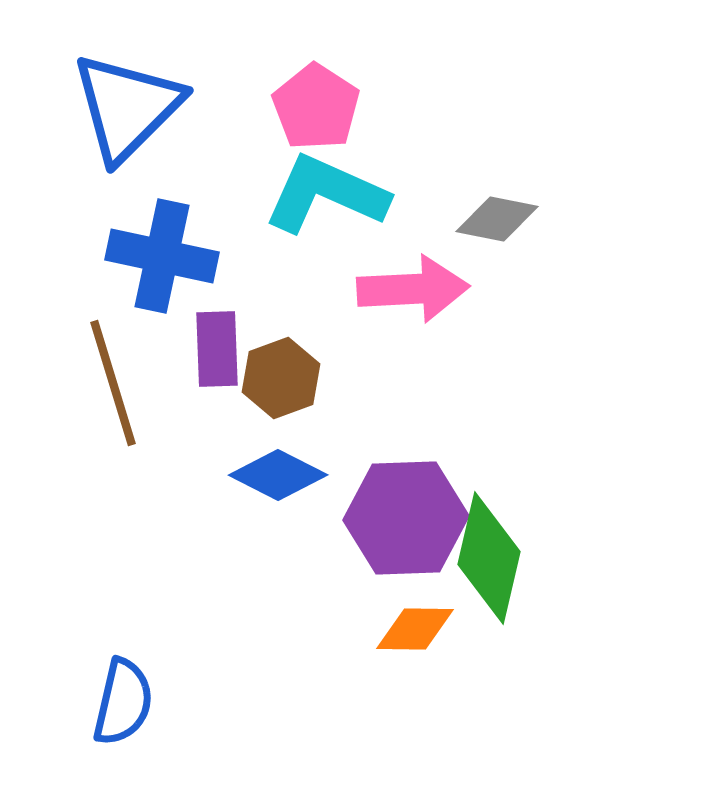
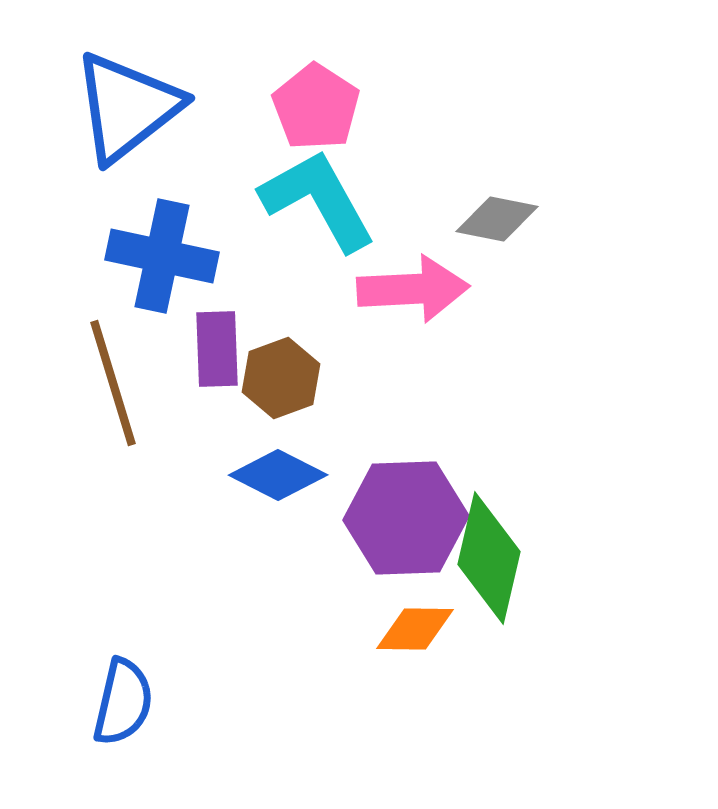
blue triangle: rotated 7 degrees clockwise
cyan L-shape: moved 8 px left, 6 px down; rotated 37 degrees clockwise
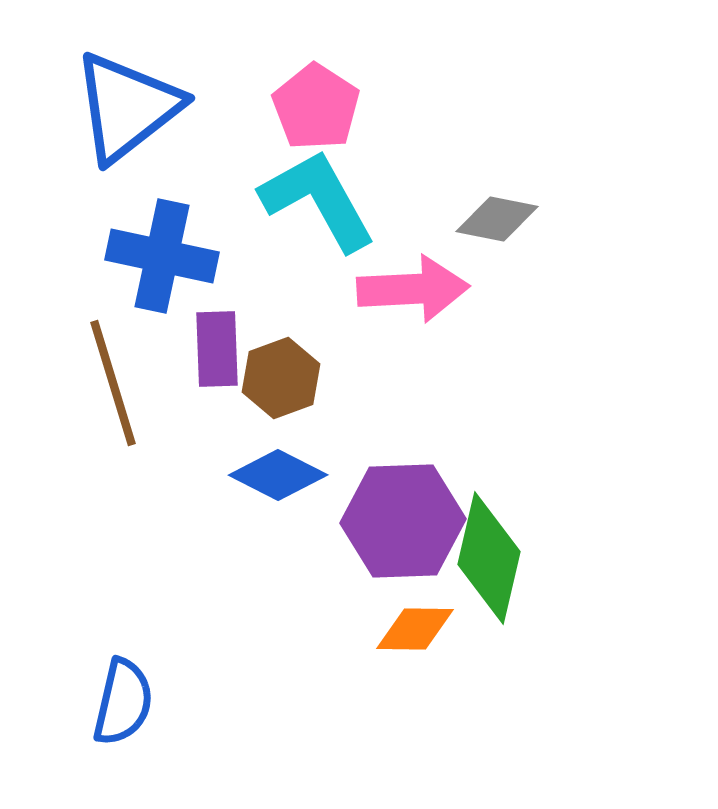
purple hexagon: moved 3 px left, 3 px down
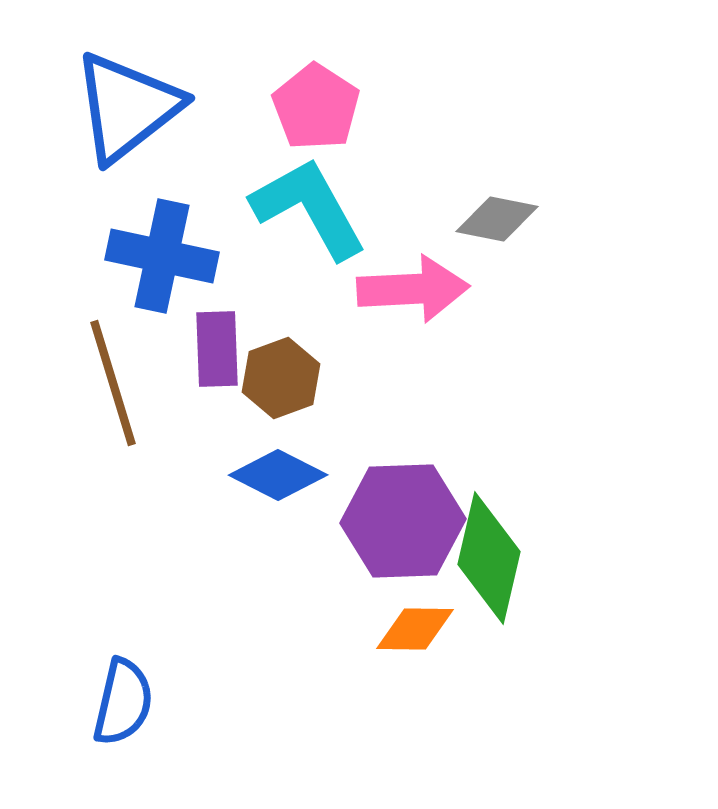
cyan L-shape: moved 9 px left, 8 px down
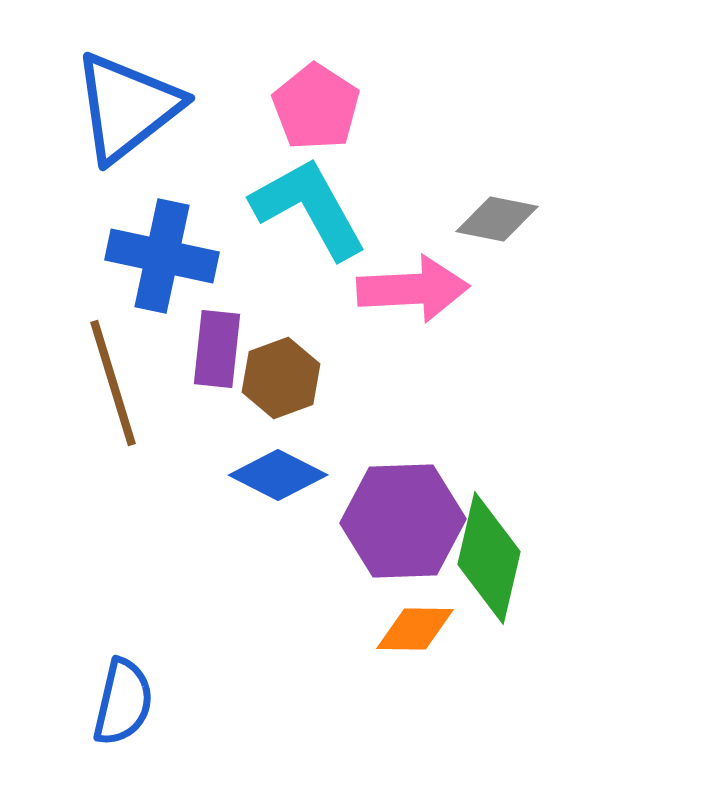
purple rectangle: rotated 8 degrees clockwise
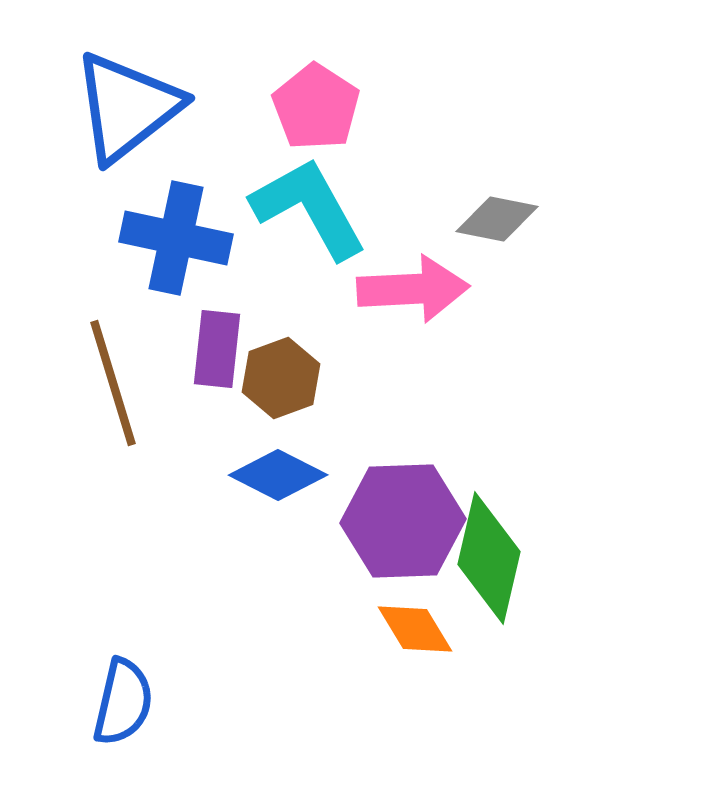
blue cross: moved 14 px right, 18 px up
orange diamond: rotated 58 degrees clockwise
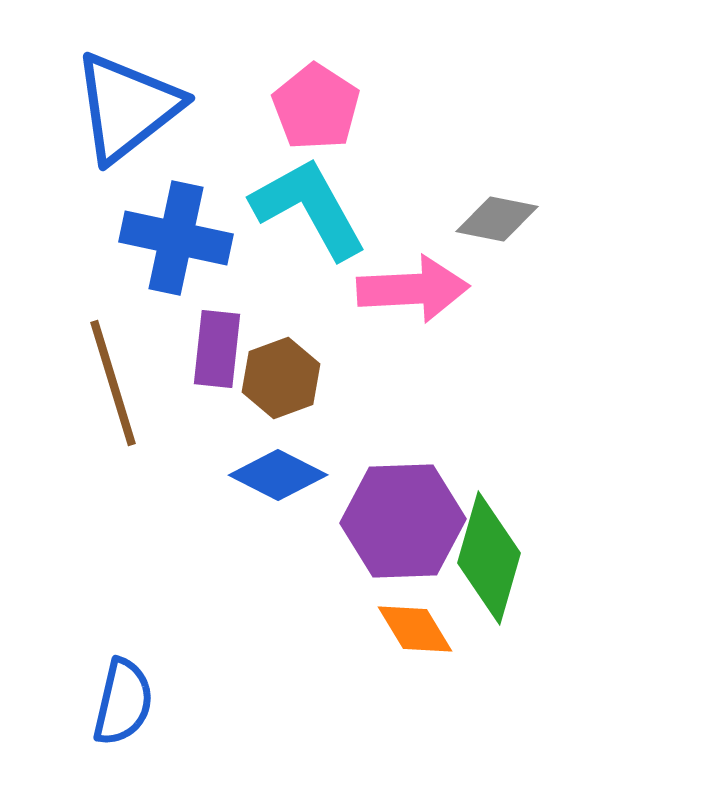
green diamond: rotated 3 degrees clockwise
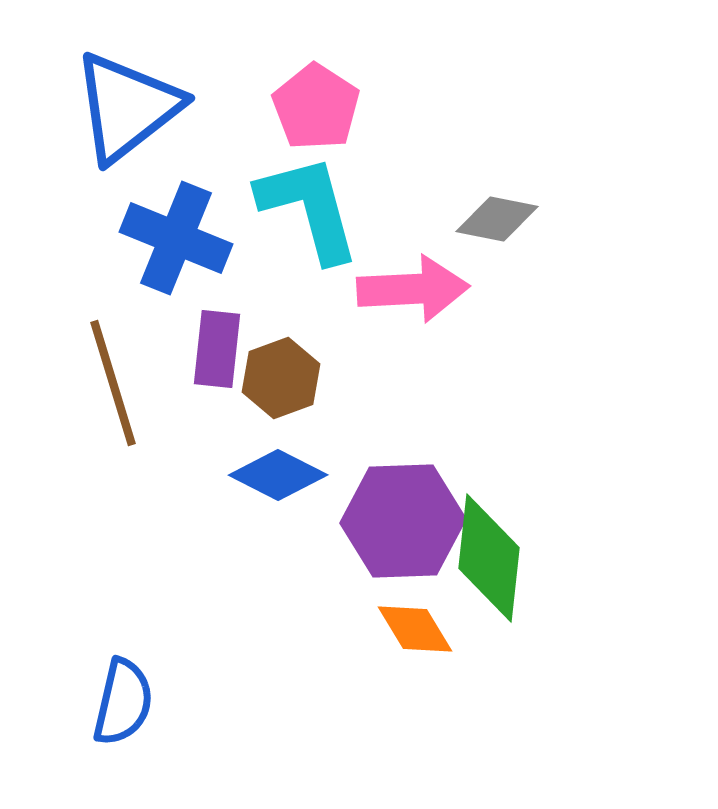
cyan L-shape: rotated 14 degrees clockwise
blue cross: rotated 10 degrees clockwise
green diamond: rotated 10 degrees counterclockwise
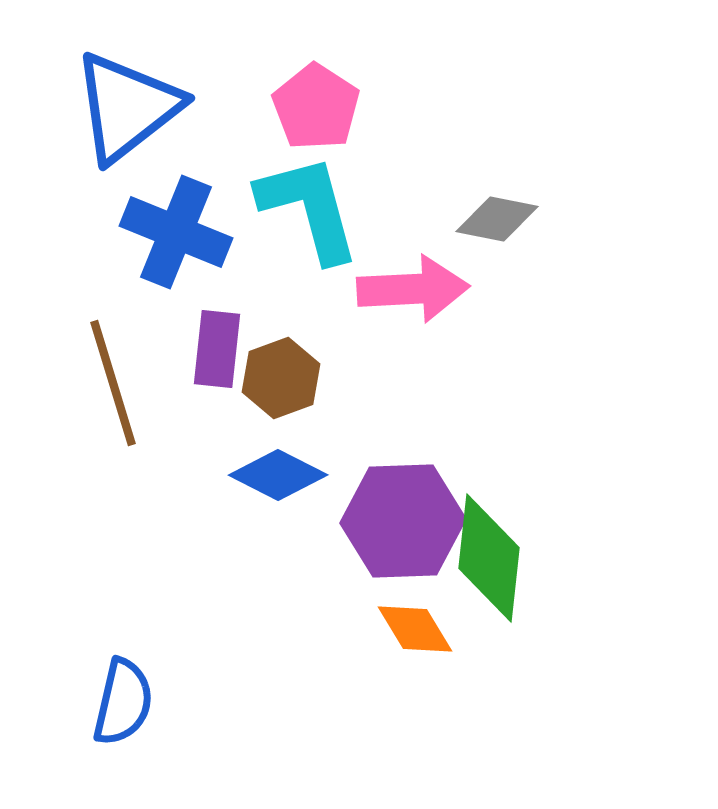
blue cross: moved 6 px up
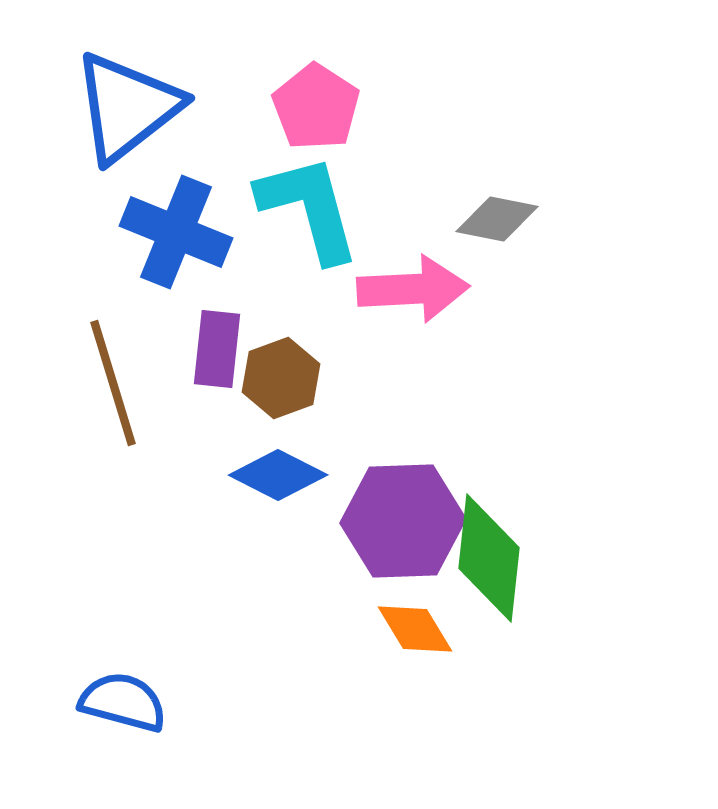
blue semicircle: rotated 88 degrees counterclockwise
